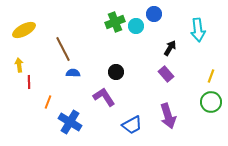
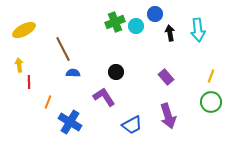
blue circle: moved 1 px right
black arrow: moved 15 px up; rotated 42 degrees counterclockwise
purple rectangle: moved 3 px down
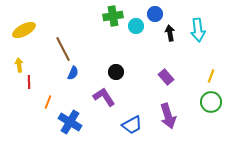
green cross: moved 2 px left, 6 px up; rotated 12 degrees clockwise
blue semicircle: rotated 112 degrees clockwise
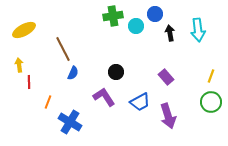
blue trapezoid: moved 8 px right, 23 px up
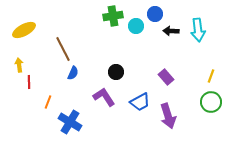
black arrow: moved 1 px right, 2 px up; rotated 77 degrees counterclockwise
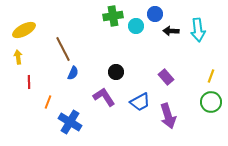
yellow arrow: moved 1 px left, 8 px up
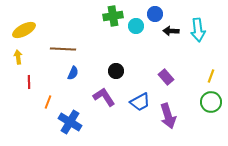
brown line: rotated 60 degrees counterclockwise
black circle: moved 1 px up
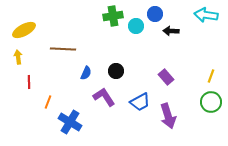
cyan arrow: moved 8 px right, 15 px up; rotated 105 degrees clockwise
blue semicircle: moved 13 px right
